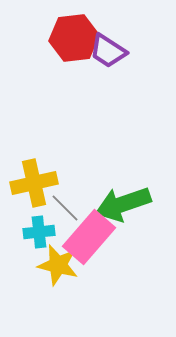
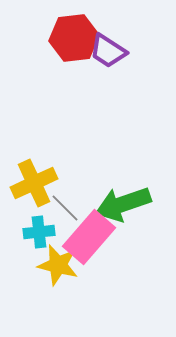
yellow cross: rotated 12 degrees counterclockwise
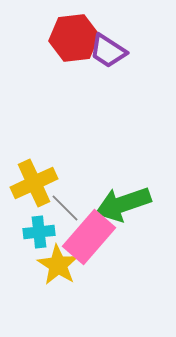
yellow star: rotated 18 degrees clockwise
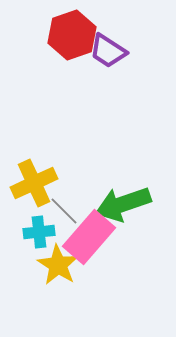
red hexagon: moved 2 px left, 3 px up; rotated 12 degrees counterclockwise
gray line: moved 1 px left, 3 px down
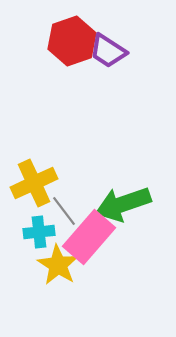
red hexagon: moved 6 px down
gray line: rotated 8 degrees clockwise
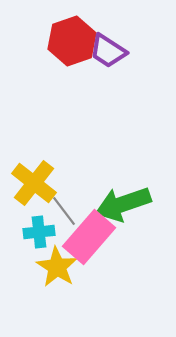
yellow cross: rotated 27 degrees counterclockwise
yellow star: moved 1 px left, 2 px down
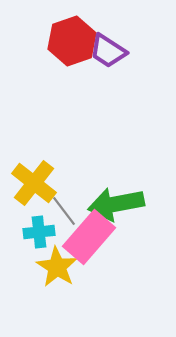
green arrow: moved 7 px left; rotated 8 degrees clockwise
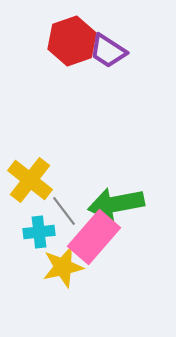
yellow cross: moved 4 px left, 3 px up
pink rectangle: moved 5 px right
yellow star: moved 6 px right; rotated 27 degrees clockwise
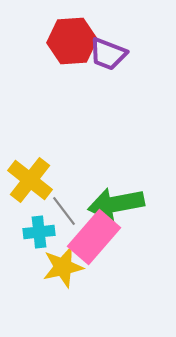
red hexagon: rotated 15 degrees clockwise
purple trapezoid: moved 3 px down; rotated 12 degrees counterclockwise
